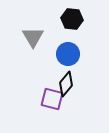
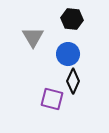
black diamond: moved 7 px right, 3 px up; rotated 15 degrees counterclockwise
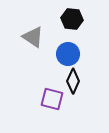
gray triangle: rotated 25 degrees counterclockwise
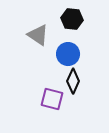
gray triangle: moved 5 px right, 2 px up
